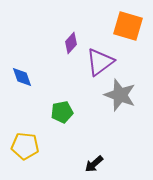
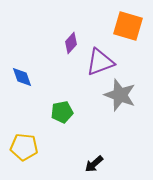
purple triangle: rotated 16 degrees clockwise
yellow pentagon: moved 1 px left, 1 px down
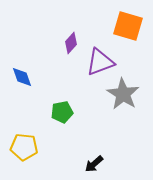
gray star: moved 3 px right, 1 px up; rotated 12 degrees clockwise
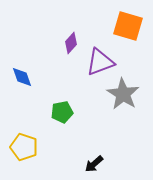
yellow pentagon: rotated 12 degrees clockwise
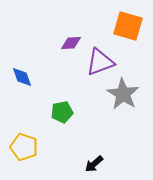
purple diamond: rotated 45 degrees clockwise
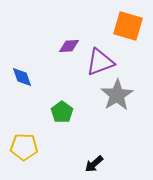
purple diamond: moved 2 px left, 3 px down
gray star: moved 6 px left, 1 px down; rotated 8 degrees clockwise
green pentagon: rotated 25 degrees counterclockwise
yellow pentagon: rotated 16 degrees counterclockwise
